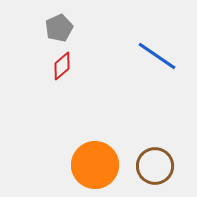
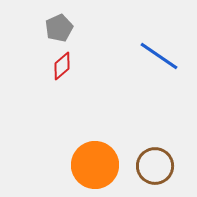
blue line: moved 2 px right
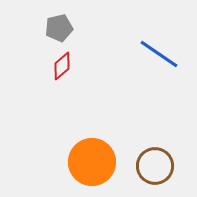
gray pentagon: rotated 12 degrees clockwise
blue line: moved 2 px up
orange circle: moved 3 px left, 3 px up
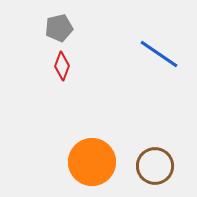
red diamond: rotated 28 degrees counterclockwise
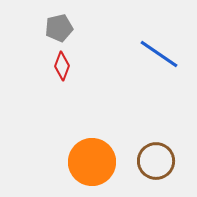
brown circle: moved 1 px right, 5 px up
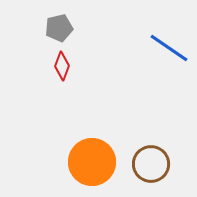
blue line: moved 10 px right, 6 px up
brown circle: moved 5 px left, 3 px down
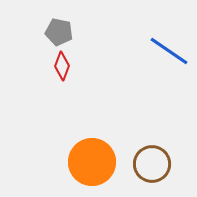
gray pentagon: moved 4 px down; rotated 24 degrees clockwise
blue line: moved 3 px down
brown circle: moved 1 px right
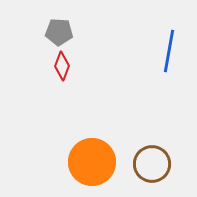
gray pentagon: rotated 8 degrees counterclockwise
blue line: rotated 66 degrees clockwise
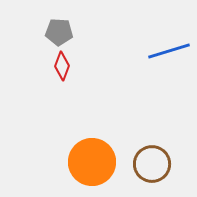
blue line: rotated 63 degrees clockwise
